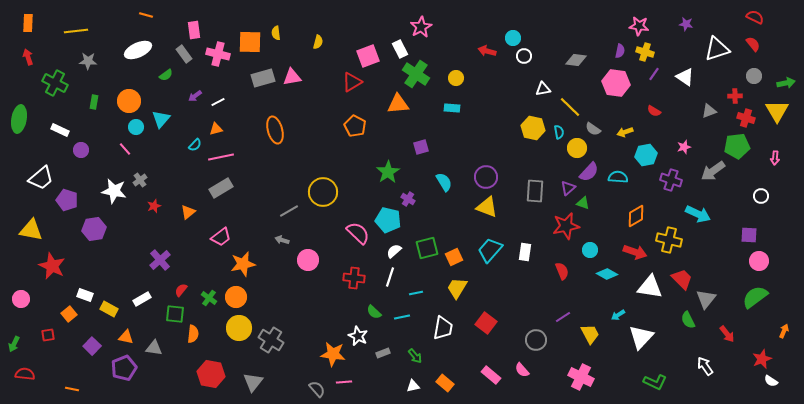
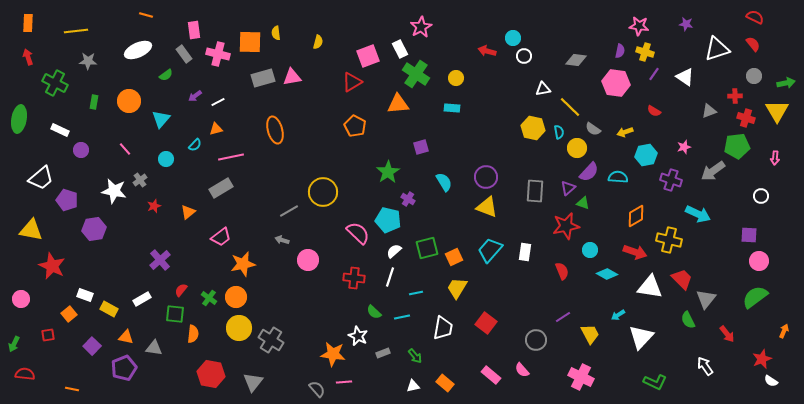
cyan circle at (136, 127): moved 30 px right, 32 px down
pink line at (221, 157): moved 10 px right
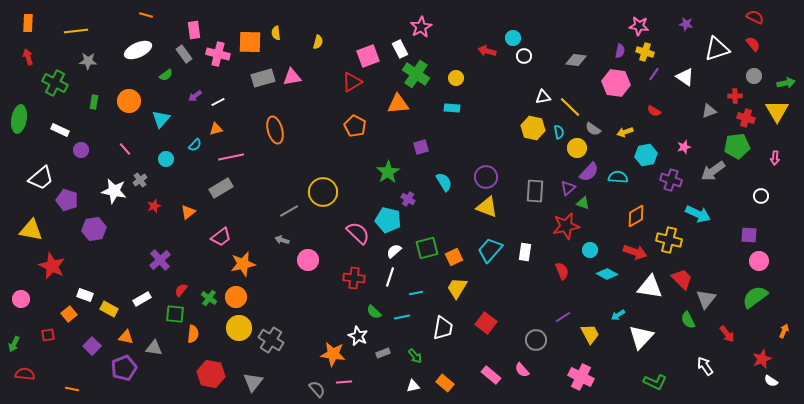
white triangle at (543, 89): moved 8 px down
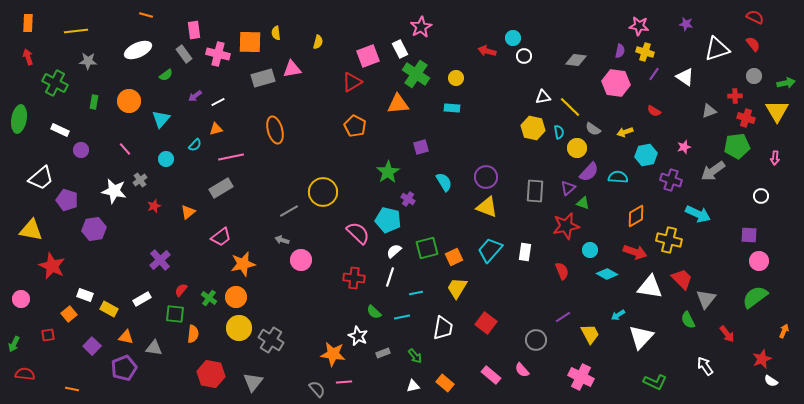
pink triangle at (292, 77): moved 8 px up
pink circle at (308, 260): moved 7 px left
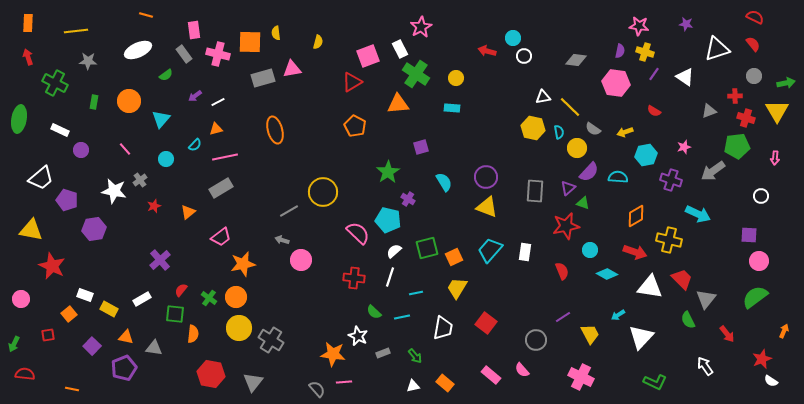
pink line at (231, 157): moved 6 px left
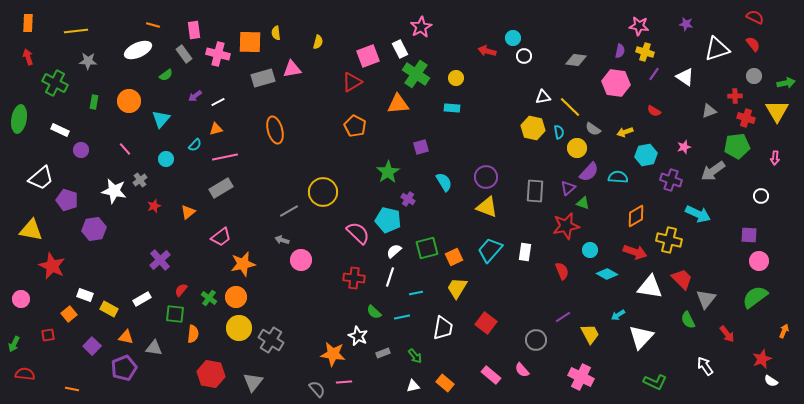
orange line at (146, 15): moved 7 px right, 10 px down
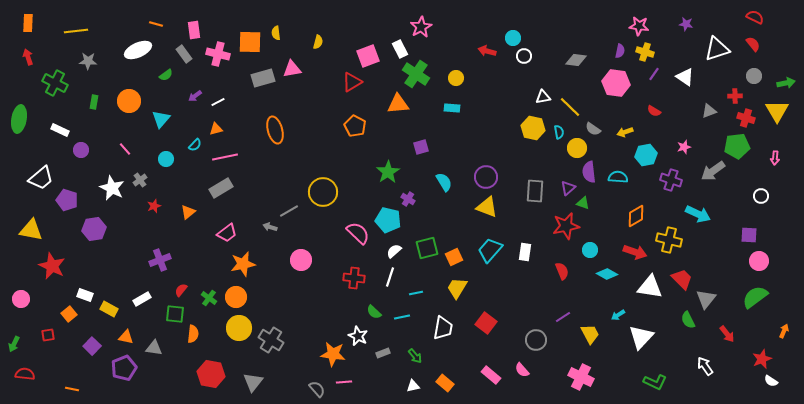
orange line at (153, 25): moved 3 px right, 1 px up
purple semicircle at (589, 172): rotated 130 degrees clockwise
white star at (114, 191): moved 2 px left, 3 px up; rotated 15 degrees clockwise
pink trapezoid at (221, 237): moved 6 px right, 4 px up
gray arrow at (282, 240): moved 12 px left, 13 px up
purple cross at (160, 260): rotated 20 degrees clockwise
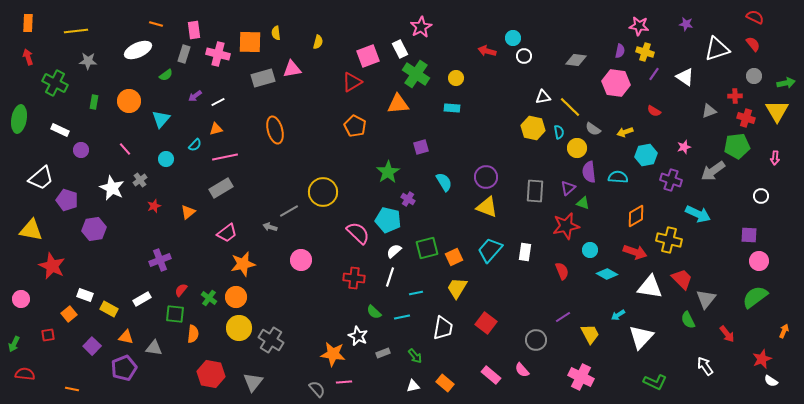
gray rectangle at (184, 54): rotated 54 degrees clockwise
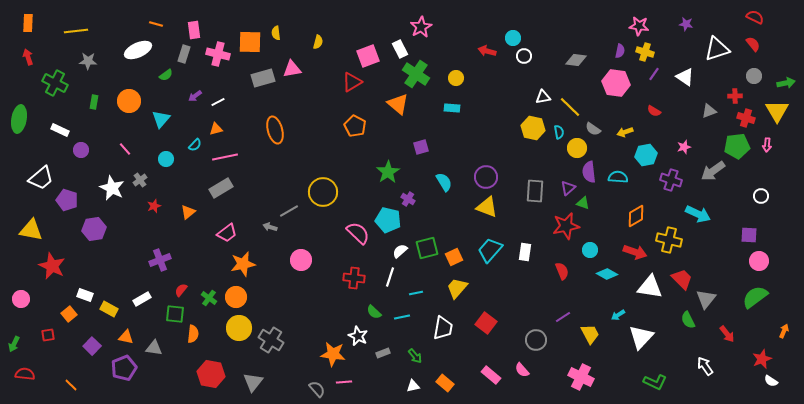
orange triangle at (398, 104): rotated 45 degrees clockwise
pink arrow at (775, 158): moved 8 px left, 13 px up
white semicircle at (394, 251): moved 6 px right
yellow trapezoid at (457, 288): rotated 10 degrees clockwise
orange line at (72, 389): moved 1 px left, 4 px up; rotated 32 degrees clockwise
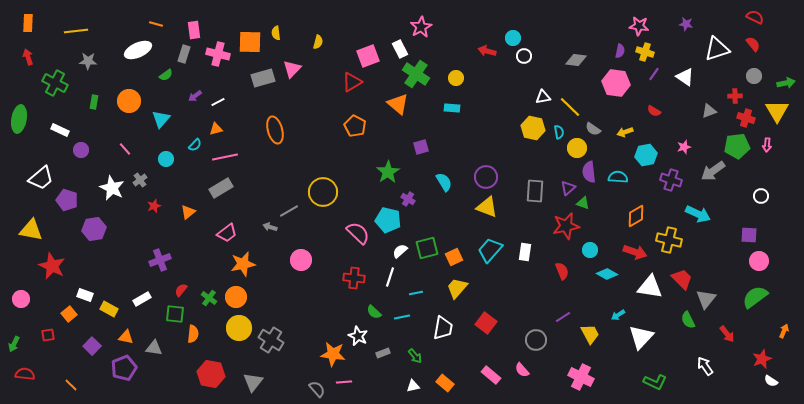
pink triangle at (292, 69): rotated 36 degrees counterclockwise
